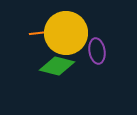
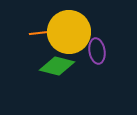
yellow circle: moved 3 px right, 1 px up
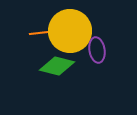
yellow circle: moved 1 px right, 1 px up
purple ellipse: moved 1 px up
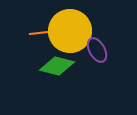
purple ellipse: rotated 20 degrees counterclockwise
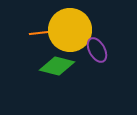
yellow circle: moved 1 px up
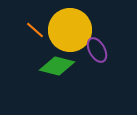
orange line: moved 4 px left, 3 px up; rotated 48 degrees clockwise
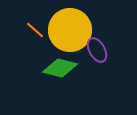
green diamond: moved 3 px right, 2 px down
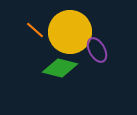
yellow circle: moved 2 px down
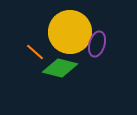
orange line: moved 22 px down
purple ellipse: moved 6 px up; rotated 45 degrees clockwise
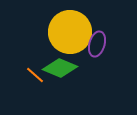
orange line: moved 23 px down
green diamond: rotated 8 degrees clockwise
